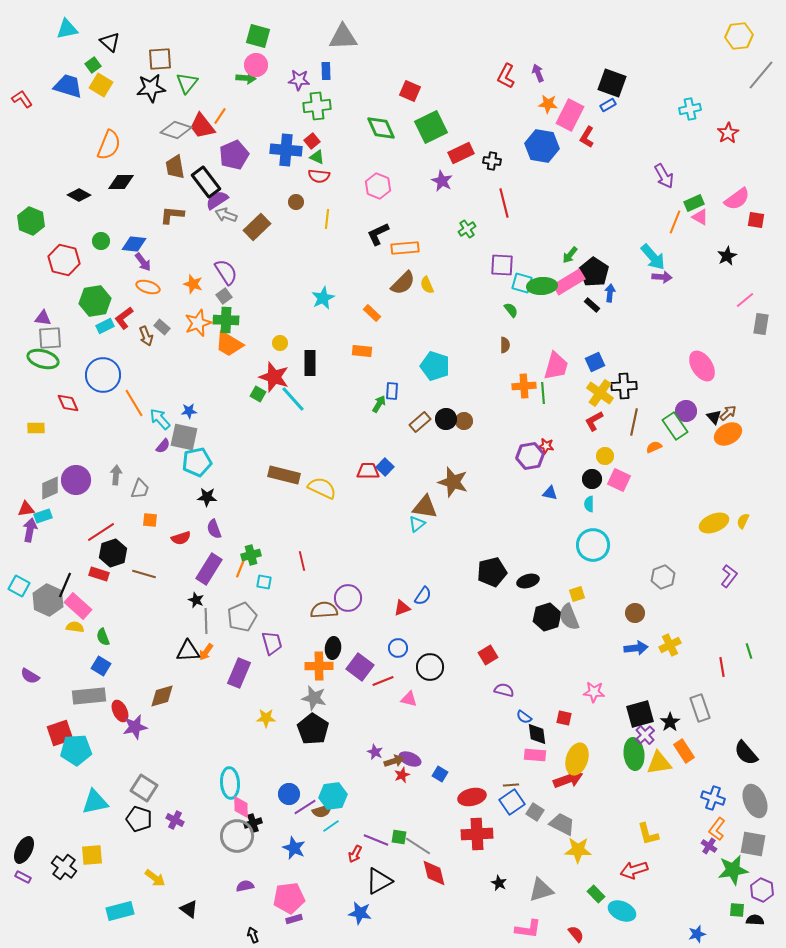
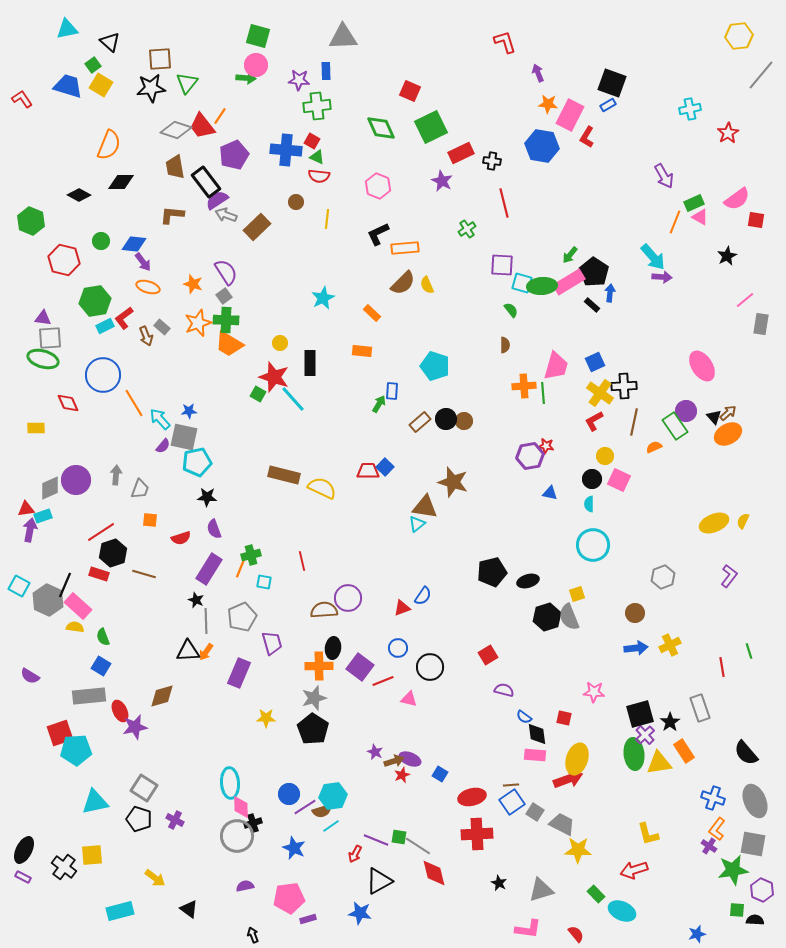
red L-shape at (506, 76): moved 1 px left, 34 px up; rotated 135 degrees clockwise
red square at (312, 141): rotated 21 degrees counterclockwise
gray star at (314, 698): rotated 30 degrees counterclockwise
purple rectangle at (294, 919): moved 14 px right
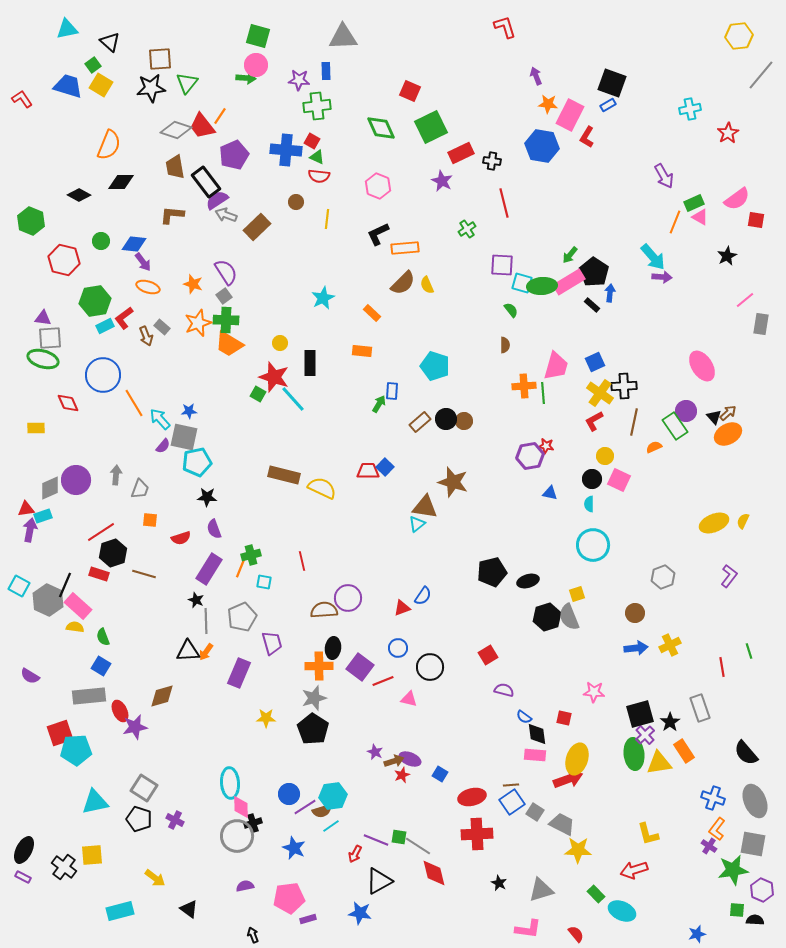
red L-shape at (505, 42): moved 15 px up
purple arrow at (538, 73): moved 2 px left, 3 px down
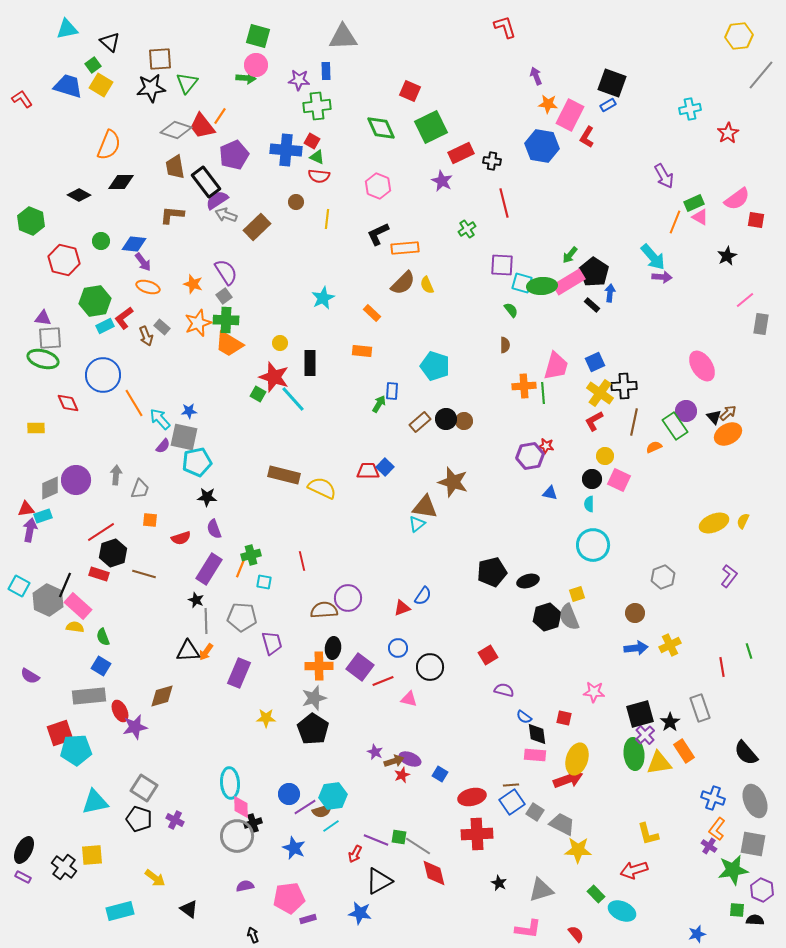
gray pentagon at (242, 617): rotated 28 degrees clockwise
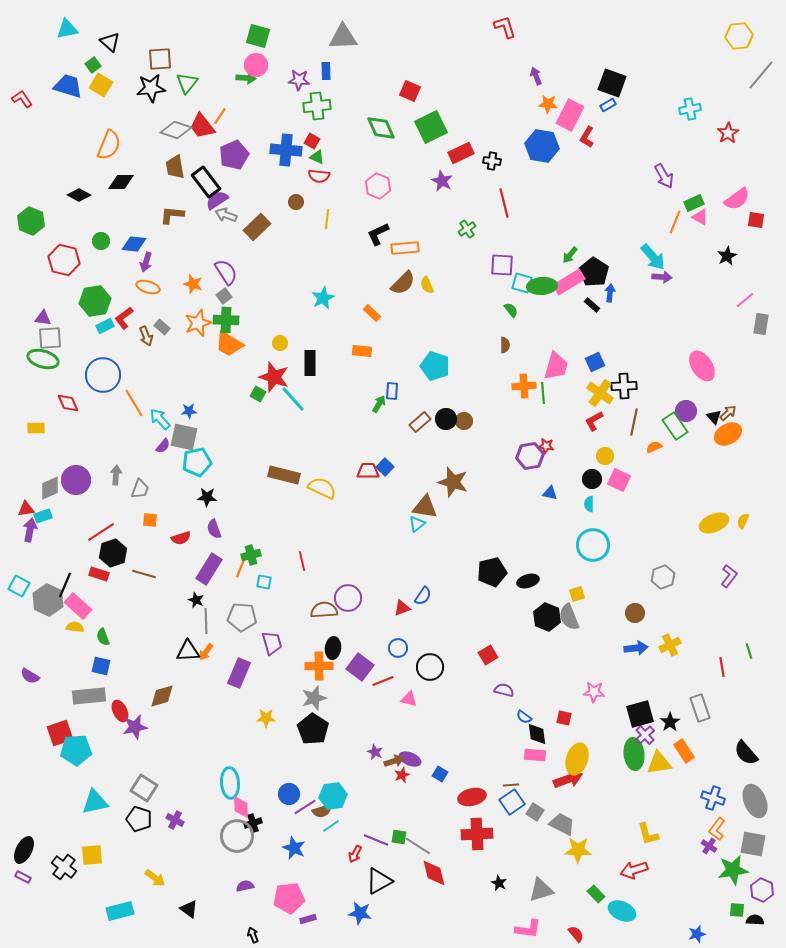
purple arrow at (143, 262): moved 3 px right; rotated 54 degrees clockwise
black hexagon at (547, 617): rotated 20 degrees counterclockwise
blue square at (101, 666): rotated 18 degrees counterclockwise
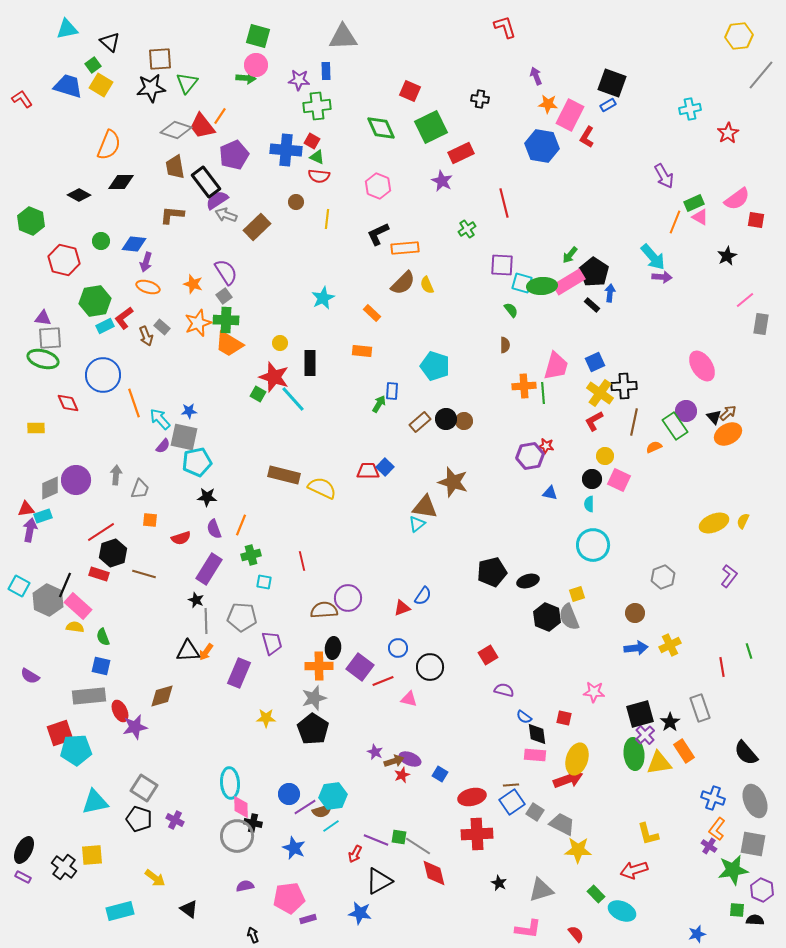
black cross at (492, 161): moved 12 px left, 62 px up
orange line at (134, 403): rotated 12 degrees clockwise
orange line at (241, 567): moved 42 px up
black cross at (253, 823): rotated 30 degrees clockwise
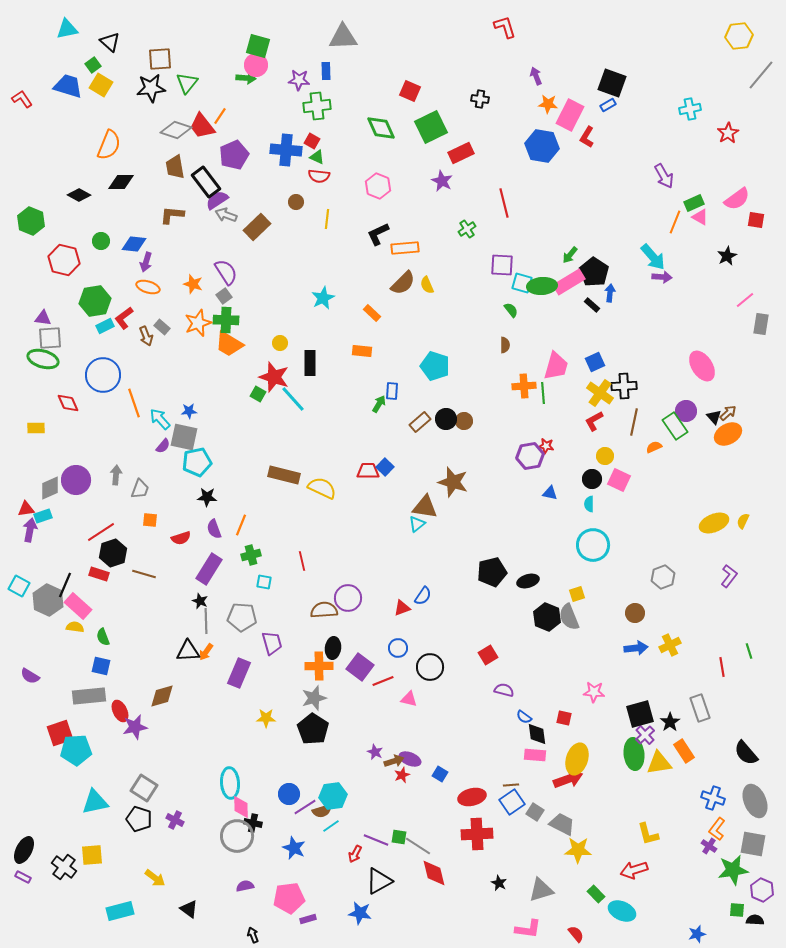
green square at (258, 36): moved 10 px down
black star at (196, 600): moved 4 px right, 1 px down
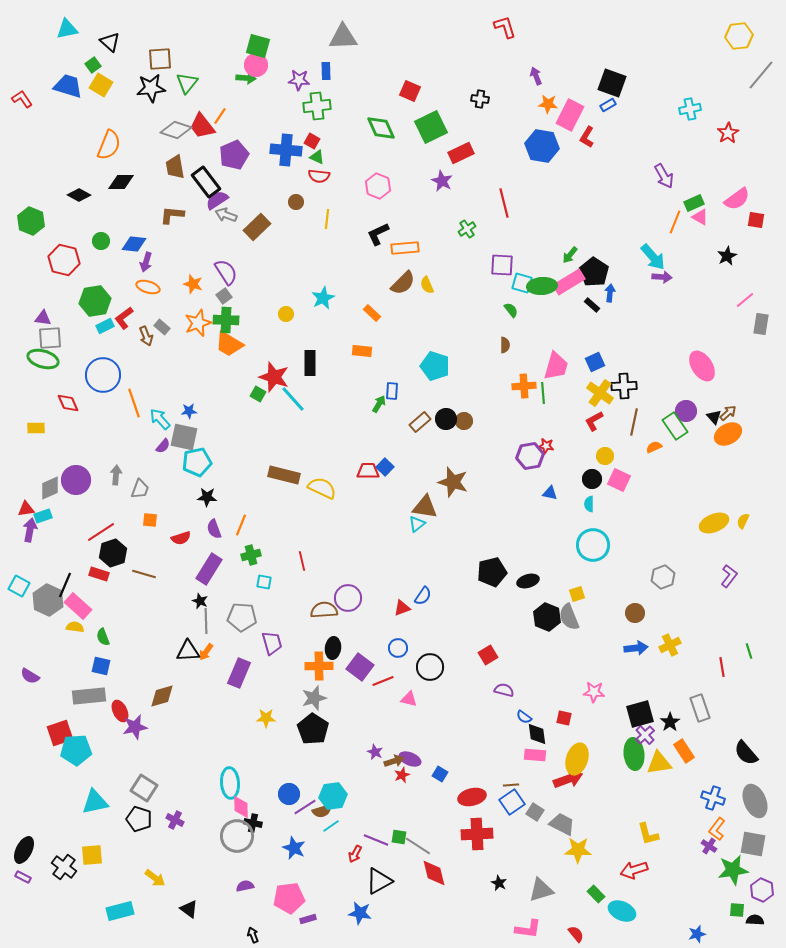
yellow circle at (280, 343): moved 6 px right, 29 px up
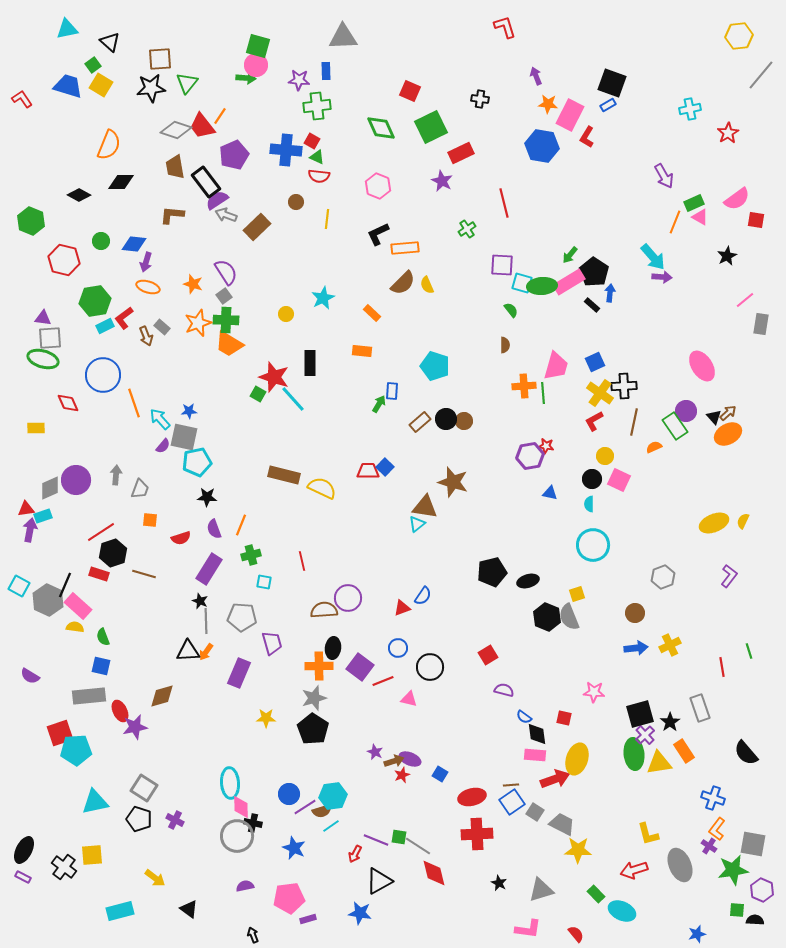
red arrow at (568, 779): moved 13 px left
gray ellipse at (755, 801): moved 75 px left, 64 px down
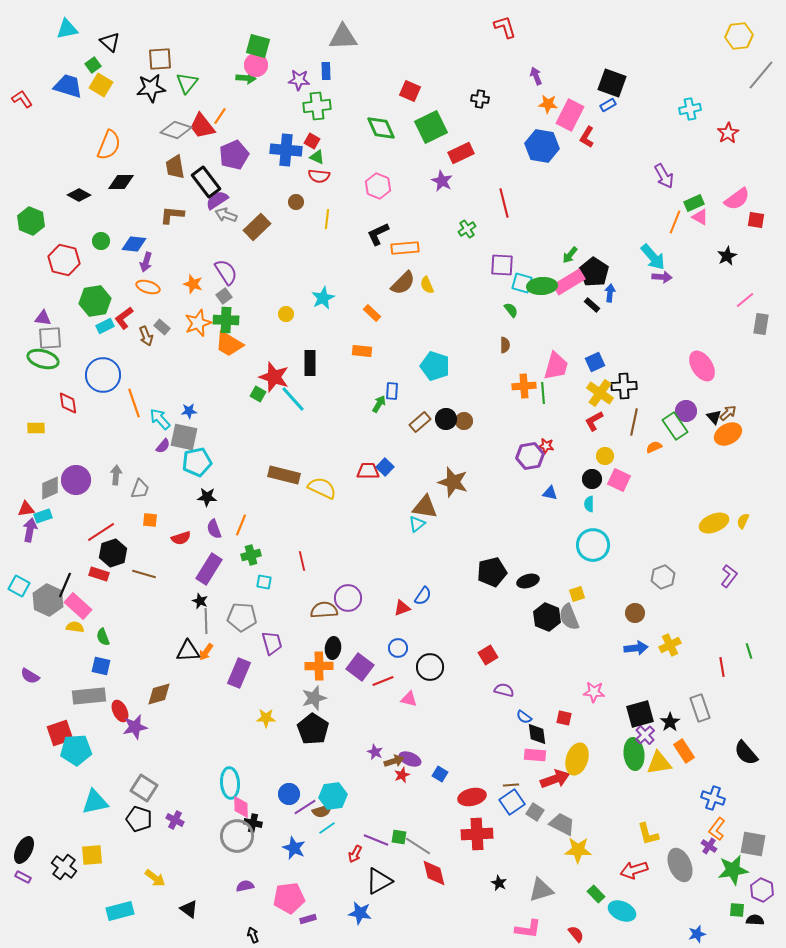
red diamond at (68, 403): rotated 15 degrees clockwise
brown diamond at (162, 696): moved 3 px left, 2 px up
cyan line at (331, 826): moved 4 px left, 2 px down
